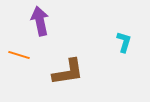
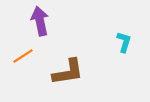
orange line: moved 4 px right, 1 px down; rotated 50 degrees counterclockwise
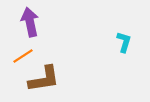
purple arrow: moved 10 px left, 1 px down
brown L-shape: moved 24 px left, 7 px down
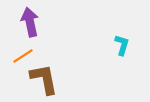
cyan L-shape: moved 2 px left, 3 px down
brown L-shape: rotated 92 degrees counterclockwise
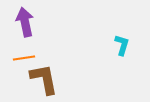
purple arrow: moved 5 px left
orange line: moved 1 px right, 2 px down; rotated 25 degrees clockwise
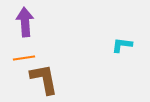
purple arrow: rotated 8 degrees clockwise
cyan L-shape: rotated 100 degrees counterclockwise
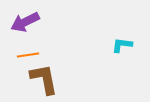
purple arrow: rotated 112 degrees counterclockwise
orange line: moved 4 px right, 3 px up
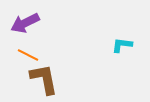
purple arrow: moved 1 px down
orange line: rotated 35 degrees clockwise
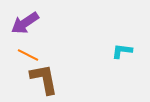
purple arrow: rotated 8 degrees counterclockwise
cyan L-shape: moved 6 px down
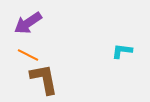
purple arrow: moved 3 px right
